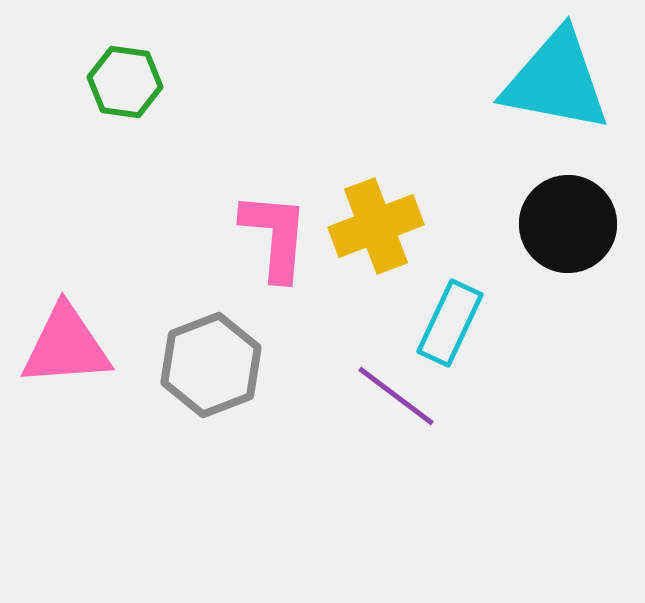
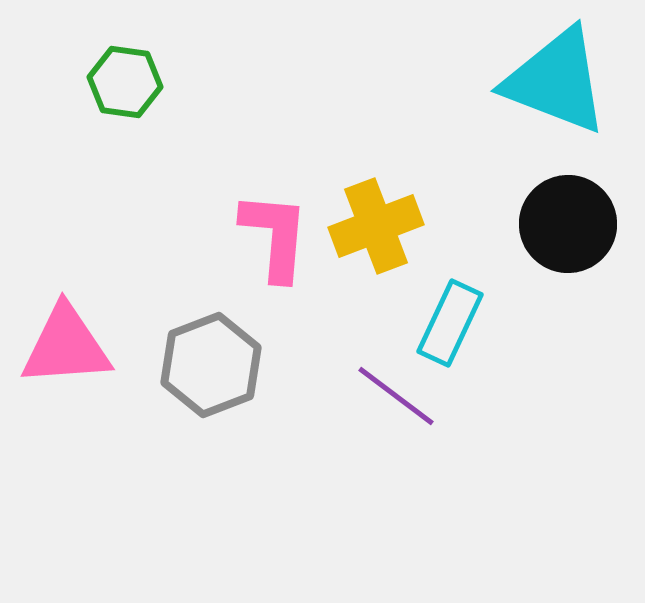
cyan triangle: rotated 10 degrees clockwise
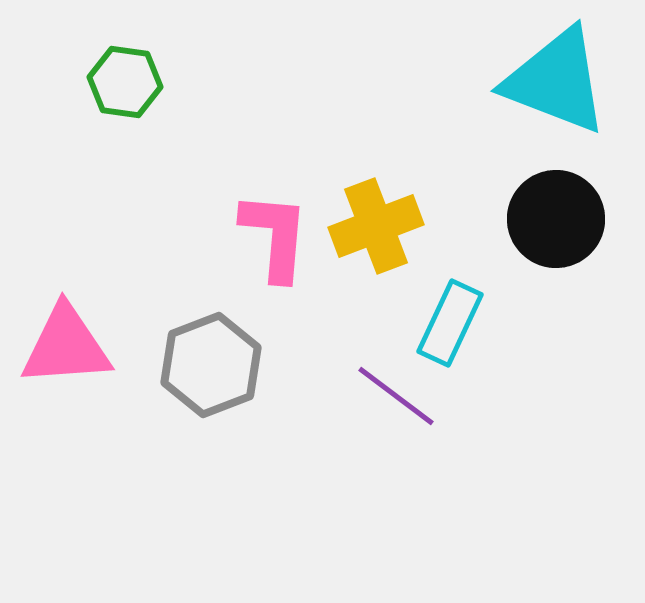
black circle: moved 12 px left, 5 px up
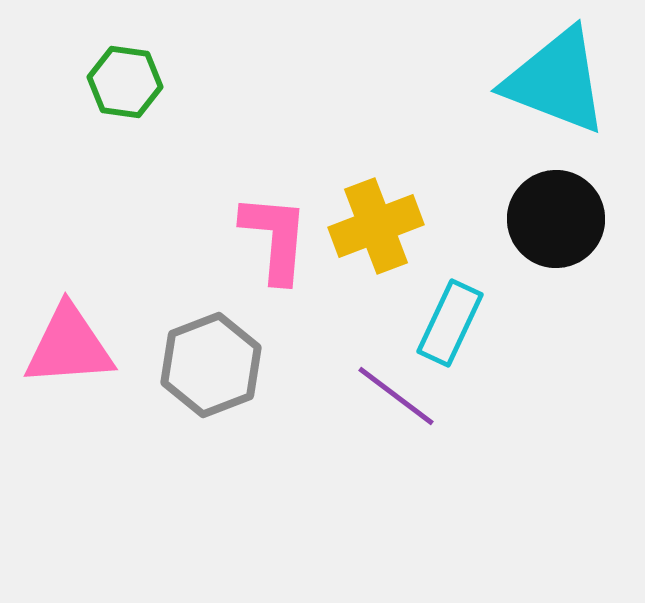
pink L-shape: moved 2 px down
pink triangle: moved 3 px right
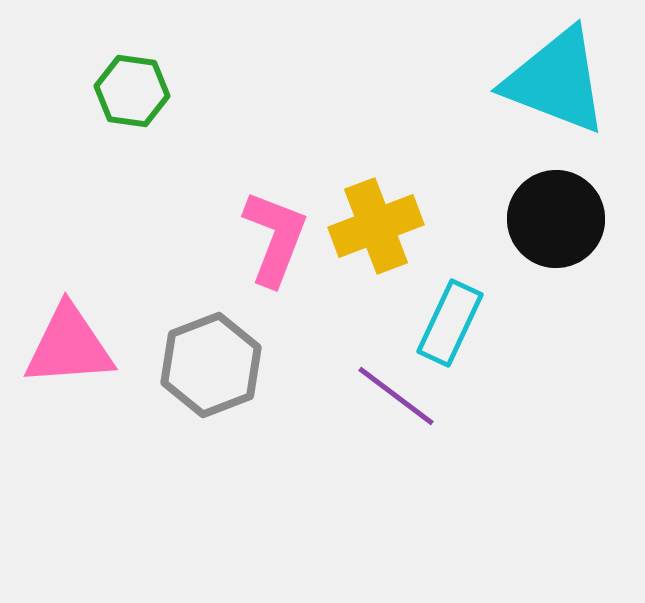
green hexagon: moved 7 px right, 9 px down
pink L-shape: rotated 16 degrees clockwise
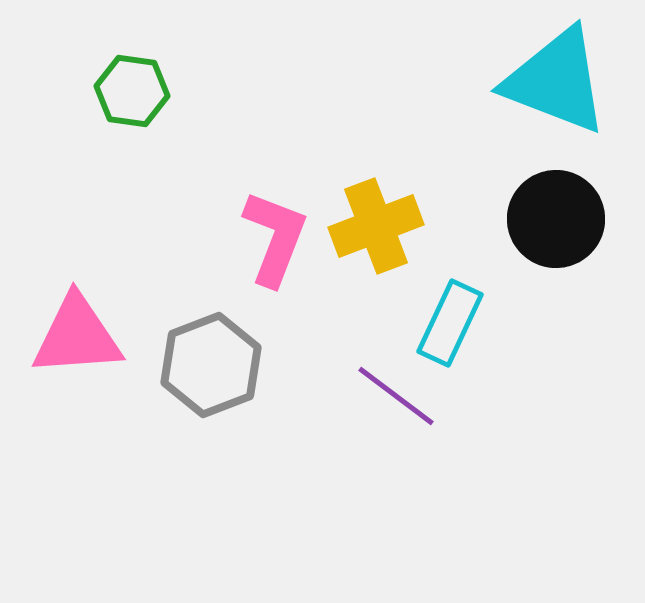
pink triangle: moved 8 px right, 10 px up
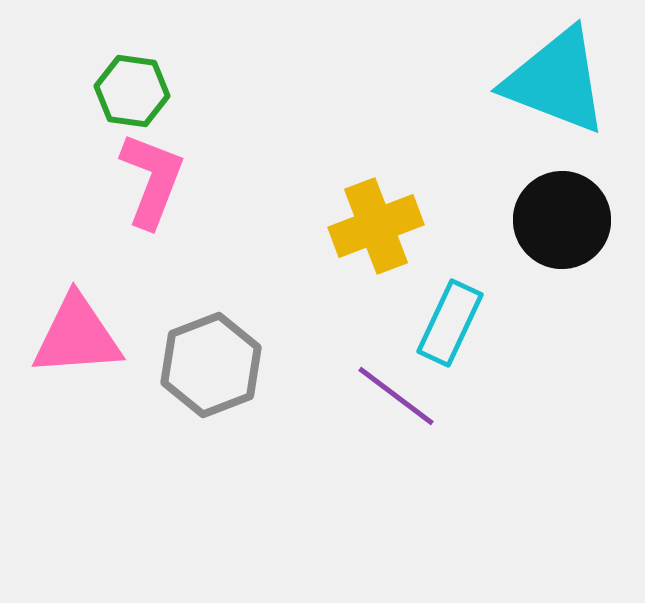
black circle: moved 6 px right, 1 px down
pink L-shape: moved 123 px left, 58 px up
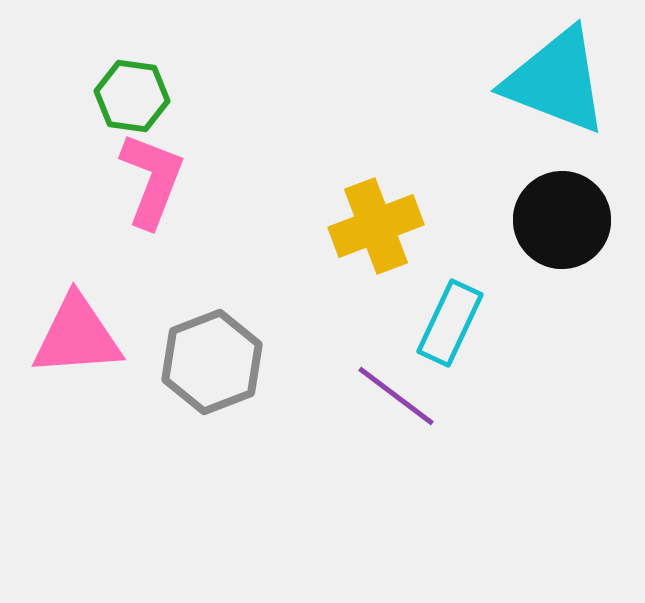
green hexagon: moved 5 px down
gray hexagon: moved 1 px right, 3 px up
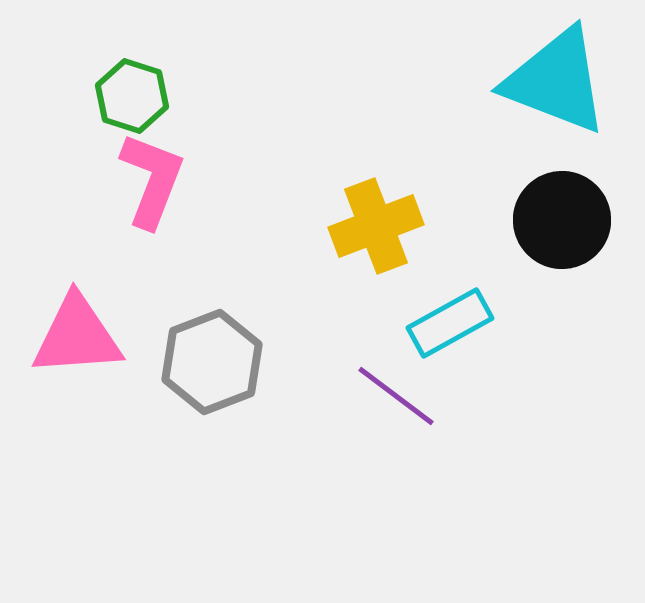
green hexagon: rotated 10 degrees clockwise
cyan rectangle: rotated 36 degrees clockwise
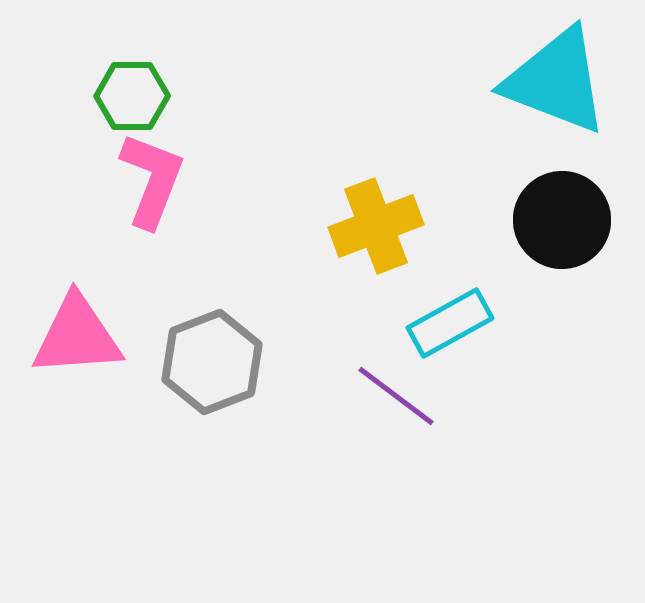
green hexagon: rotated 18 degrees counterclockwise
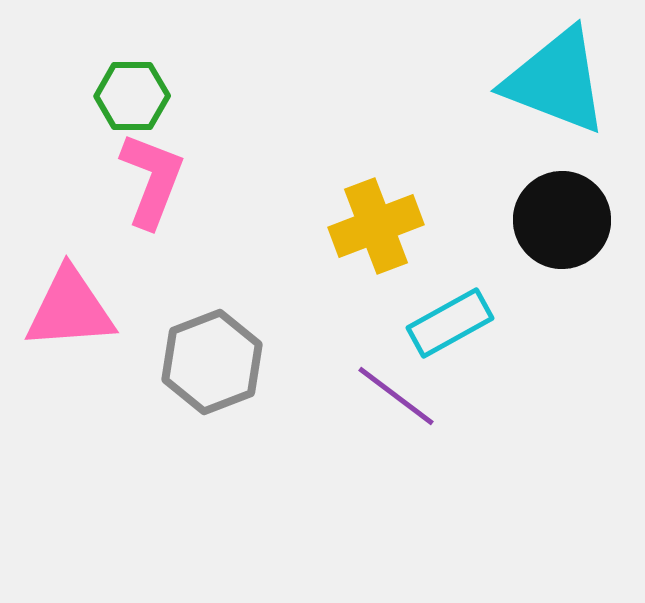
pink triangle: moved 7 px left, 27 px up
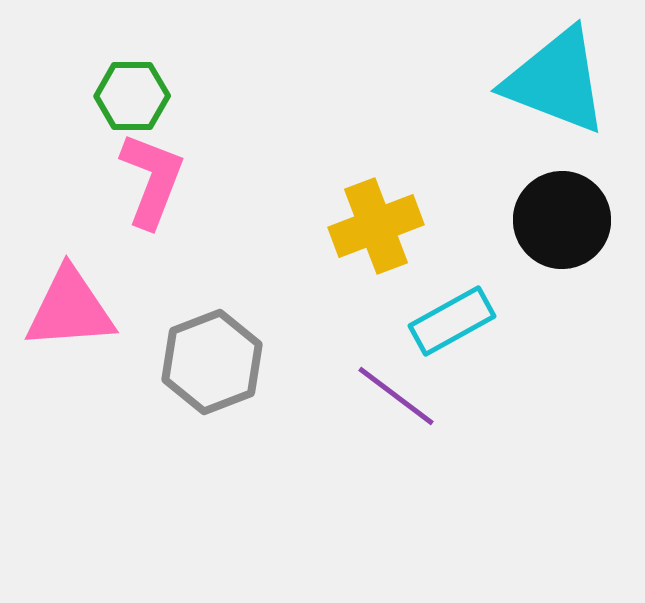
cyan rectangle: moved 2 px right, 2 px up
